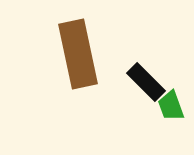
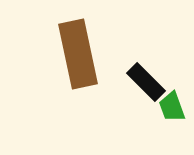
green trapezoid: moved 1 px right, 1 px down
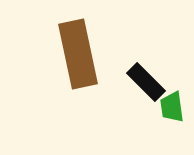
green trapezoid: rotated 12 degrees clockwise
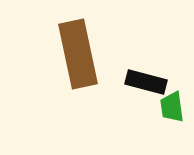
black rectangle: rotated 30 degrees counterclockwise
